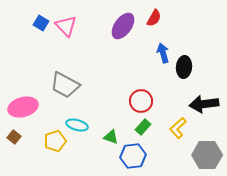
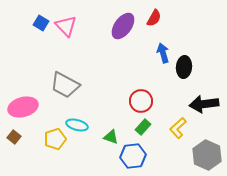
yellow pentagon: moved 2 px up
gray hexagon: rotated 24 degrees clockwise
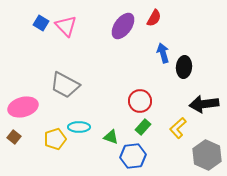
red circle: moved 1 px left
cyan ellipse: moved 2 px right, 2 px down; rotated 15 degrees counterclockwise
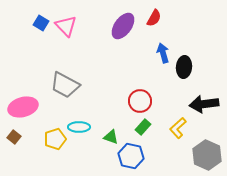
blue hexagon: moved 2 px left; rotated 20 degrees clockwise
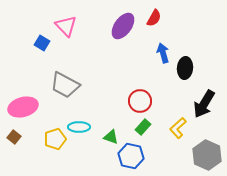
blue square: moved 1 px right, 20 px down
black ellipse: moved 1 px right, 1 px down
black arrow: rotated 52 degrees counterclockwise
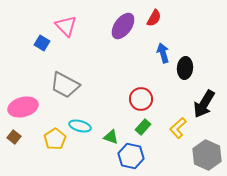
red circle: moved 1 px right, 2 px up
cyan ellipse: moved 1 px right, 1 px up; rotated 15 degrees clockwise
yellow pentagon: rotated 15 degrees counterclockwise
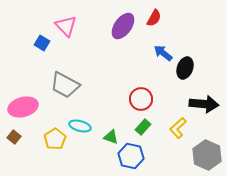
blue arrow: rotated 36 degrees counterclockwise
black ellipse: rotated 15 degrees clockwise
black arrow: rotated 116 degrees counterclockwise
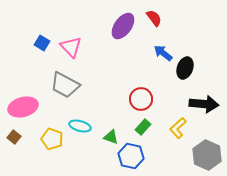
red semicircle: rotated 66 degrees counterclockwise
pink triangle: moved 5 px right, 21 px down
yellow pentagon: moved 3 px left; rotated 20 degrees counterclockwise
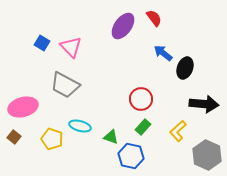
yellow L-shape: moved 3 px down
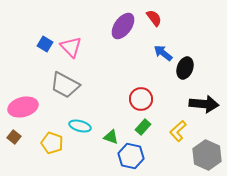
blue square: moved 3 px right, 1 px down
yellow pentagon: moved 4 px down
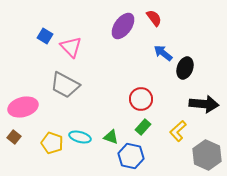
blue square: moved 8 px up
cyan ellipse: moved 11 px down
